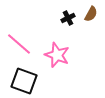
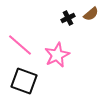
brown semicircle: rotated 21 degrees clockwise
pink line: moved 1 px right, 1 px down
pink star: rotated 25 degrees clockwise
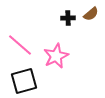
black cross: rotated 24 degrees clockwise
pink star: moved 1 px left, 1 px down
black square: rotated 36 degrees counterclockwise
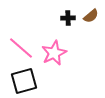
brown semicircle: moved 2 px down
pink line: moved 1 px right, 3 px down
pink star: moved 2 px left, 3 px up
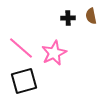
brown semicircle: rotated 119 degrees clockwise
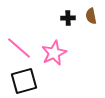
pink line: moved 2 px left
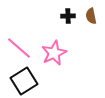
black cross: moved 2 px up
black square: rotated 16 degrees counterclockwise
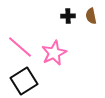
pink line: moved 1 px right, 1 px up
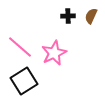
brown semicircle: rotated 35 degrees clockwise
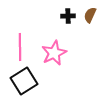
brown semicircle: moved 1 px left, 1 px up
pink line: rotated 48 degrees clockwise
